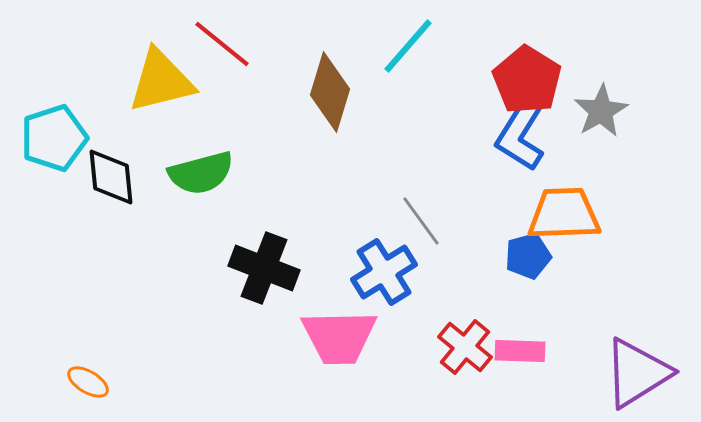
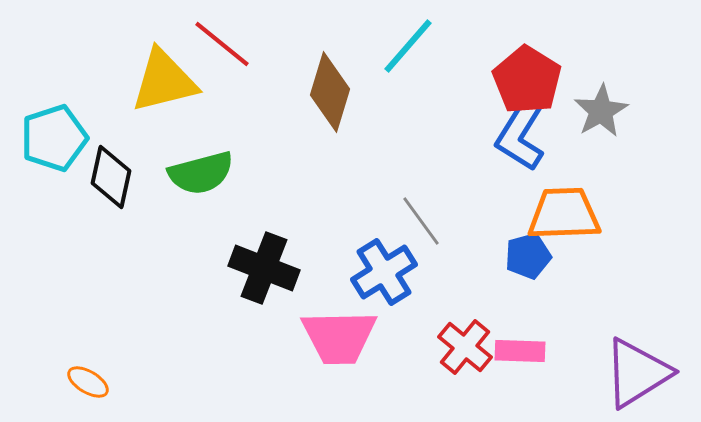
yellow triangle: moved 3 px right
black diamond: rotated 18 degrees clockwise
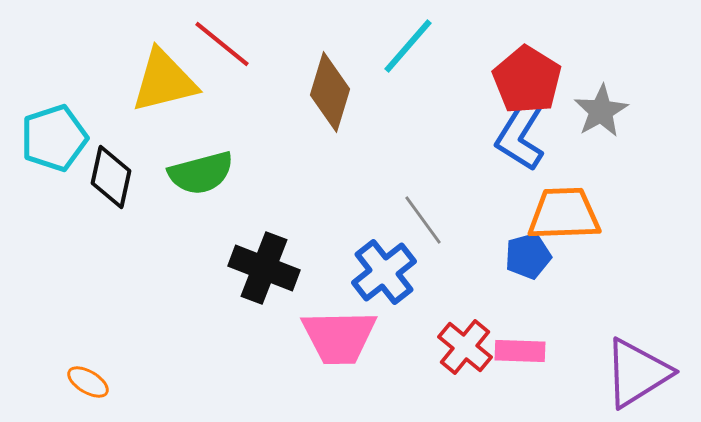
gray line: moved 2 px right, 1 px up
blue cross: rotated 6 degrees counterclockwise
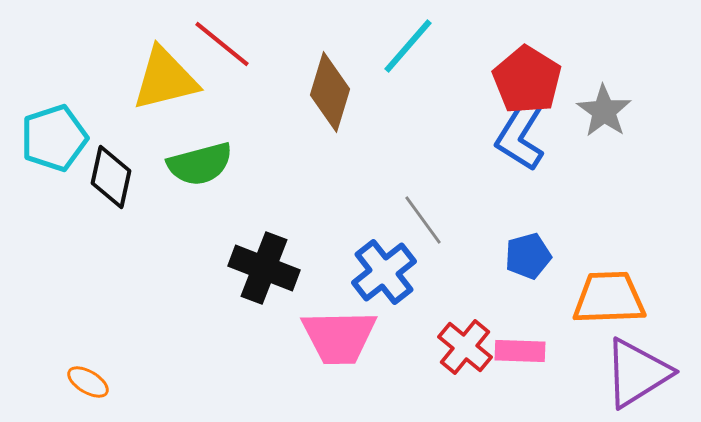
yellow triangle: moved 1 px right, 2 px up
gray star: moved 3 px right; rotated 8 degrees counterclockwise
green semicircle: moved 1 px left, 9 px up
orange trapezoid: moved 45 px right, 84 px down
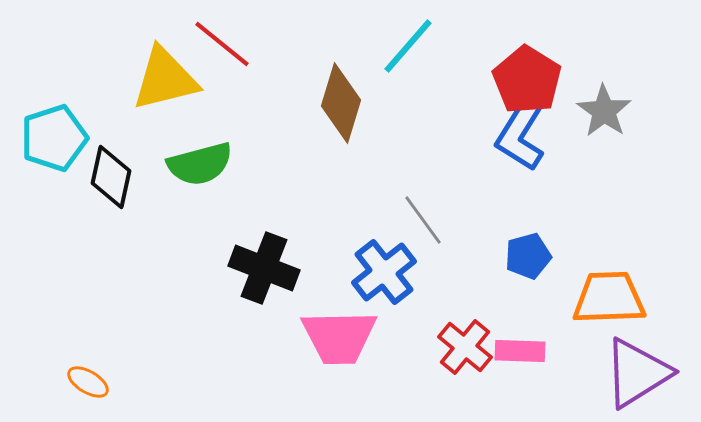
brown diamond: moved 11 px right, 11 px down
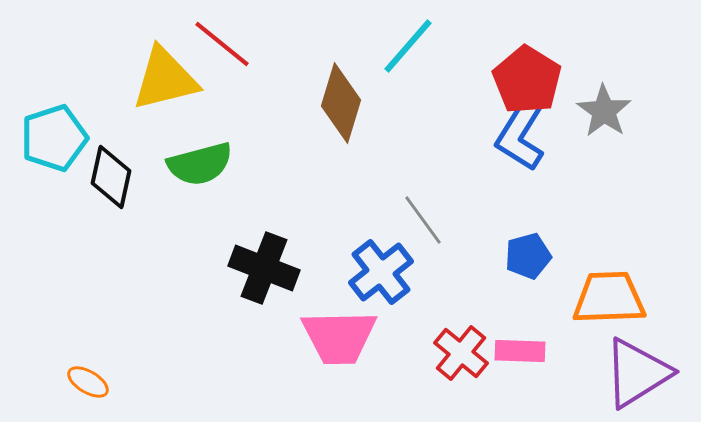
blue cross: moved 3 px left
red cross: moved 4 px left, 6 px down
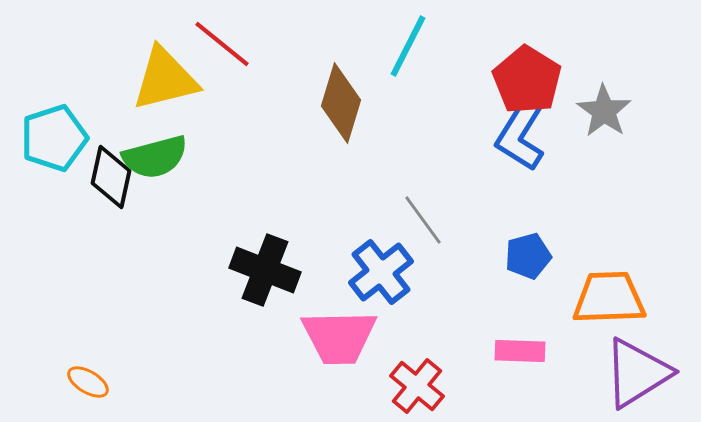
cyan line: rotated 14 degrees counterclockwise
green semicircle: moved 45 px left, 7 px up
black cross: moved 1 px right, 2 px down
red cross: moved 44 px left, 33 px down
